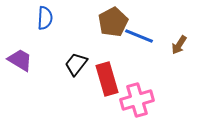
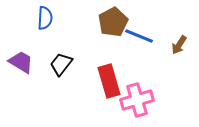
purple trapezoid: moved 1 px right, 2 px down
black trapezoid: moved 15 px left
red rectangle: moved 2 px right, 2 px down
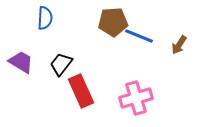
brown pentagon: rotated 24 degrees clockwise
red rectangle: moved 28 px left, 10 px down; rotated 8 degrees counterclockwise
pink cross: moved 1 px left, 2 px up
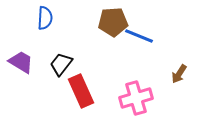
brown arrow: moved 29 px down
